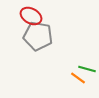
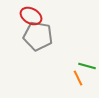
green line: moved 3 px up
orange line: rotated 28 degrees clockwise
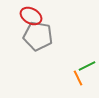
green line: rotated 42 degrees counterclockwise
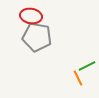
red ellipse: rotated 20 degrees counterclockwise
gray pentagon: moved 1 px left, 1 px down
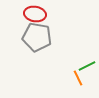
red ellipse: moved 4 px right, 2 px up
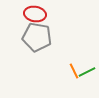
green line: moved 6 px down
orange line: moved 4 px left, 7 px up
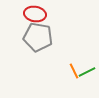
gray pentagon: moved 1 px right
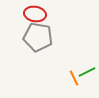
orange line: moved 7 px down
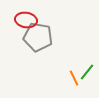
red ellipse: moved 9 px left, 6 px down
green line: rotated 24 degrees counterclockwise
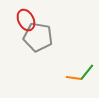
red ellipse: rotated 55 degrees clockwise
orange line: rotated 56 degrees counterclockwise
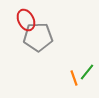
gray pentagon: rotated 12 degrees counterclockwise
orange line: rotated 63 degrees clockwise
